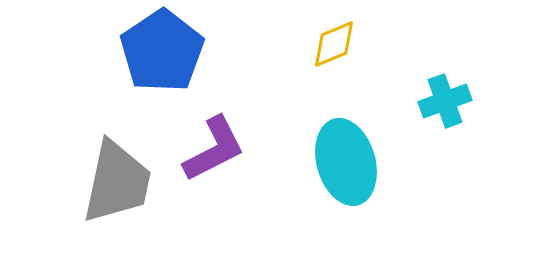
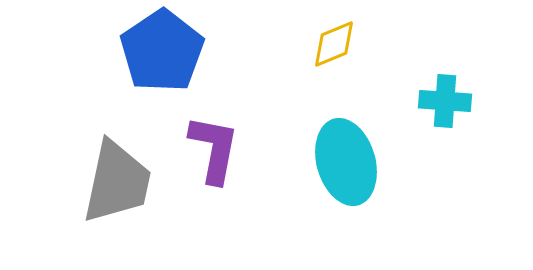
cyan cross: rotated 24 degrees clockwise
purple L-shape: rotated 52 degrees counterclockwise
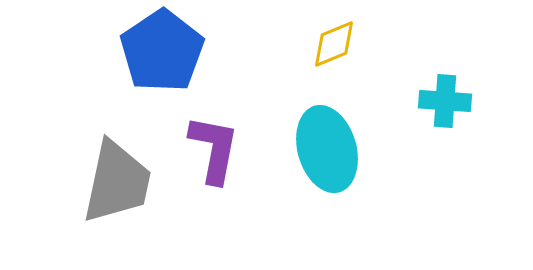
cyan ellipse: moved 19 px left, 13 px up
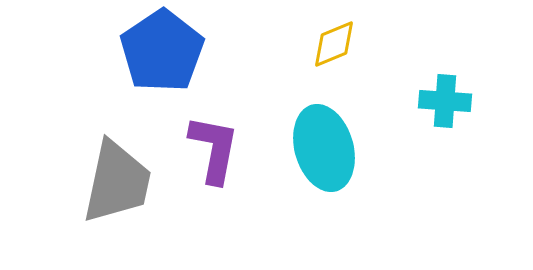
cyan ellipse: moved 3 px left, 1 px up
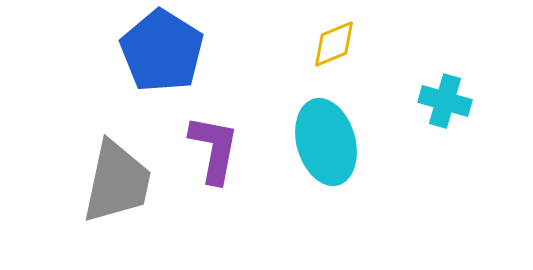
blue pentagon: rotated 6 degrees counterclockwise
cyan cross: rotated 12 degrees clockwise
cyan ellipse: moved 2 px right, 6 px up
